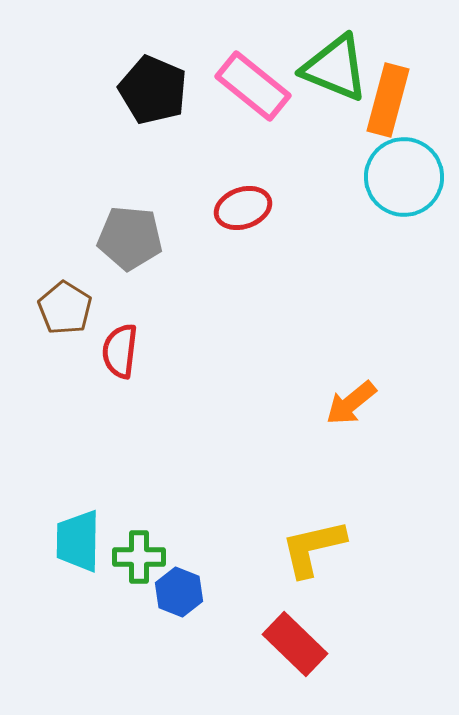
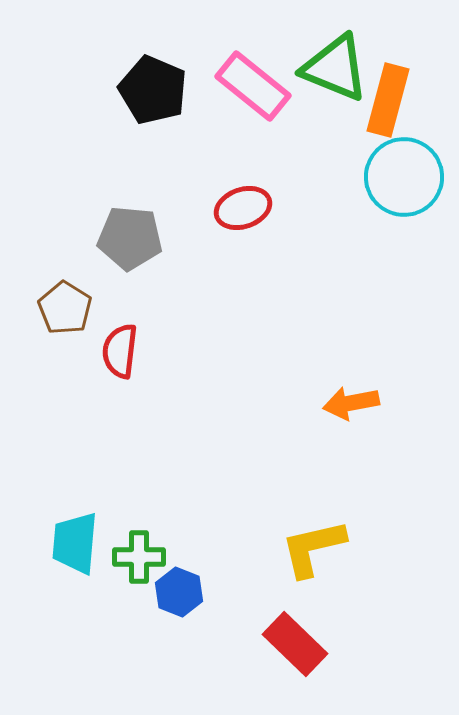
orange arrow: rotated 28 degrees clockwise
cyan trapezoid: moved 3 px left, 2 px down; rotated 4 degrees clockwise
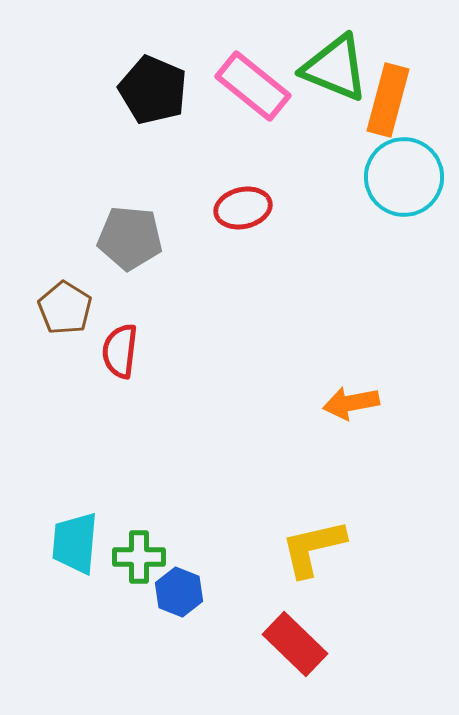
red ellipse: rotated 6 degrees clockwise
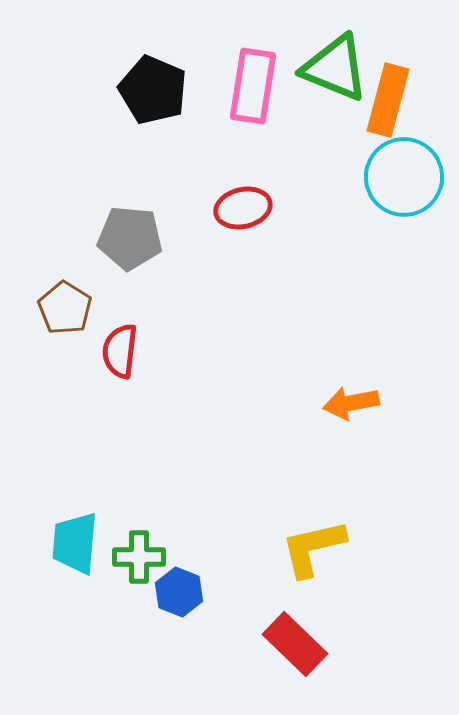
pink rectangle: rotated 60 degrees clockwise
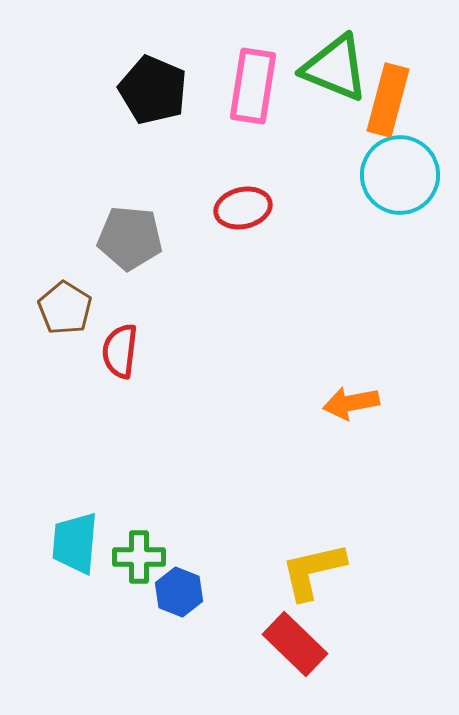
cyan circle: moved 4 px left, 2 px up
yellow L-shape: moved 23 px down
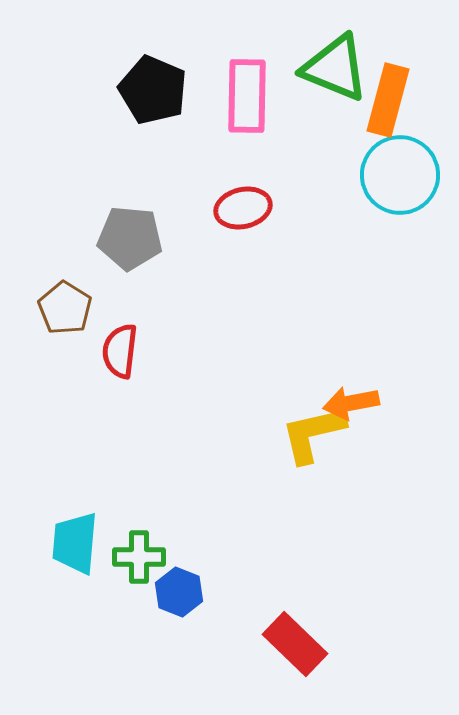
pink rectangle: moved 6 px left, 10 px down; rotated 8 degrees counterclockwise
yellow L-shape: moved 137 px up
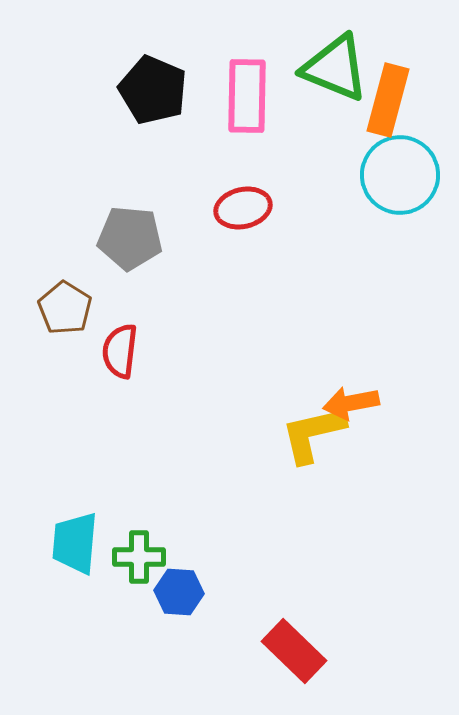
blue hexagon: rotated 18 degrees counterclockwise
red rectangle: moved 1 px left, 7 px down
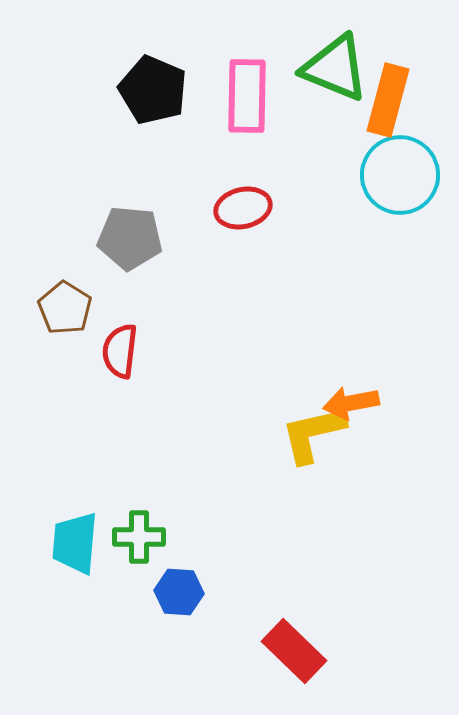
green cross: moved 20 px up
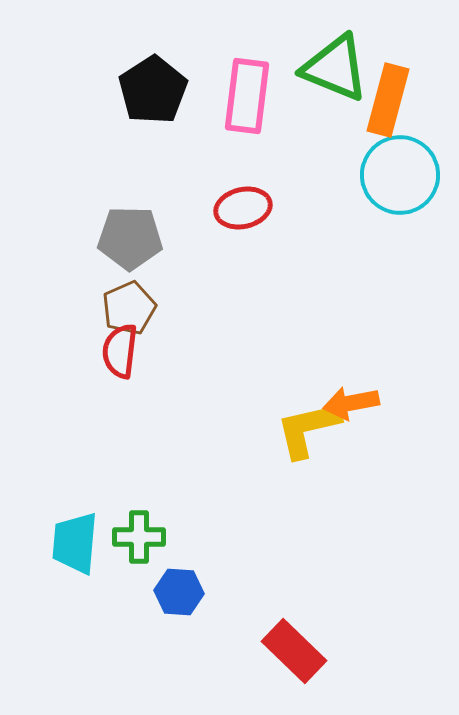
black pentagon: rotated 16 degrees clockwise
pink rectangle: rotated 6 degrees clockwise
gray pentagon: rotated 4 degrees counterclockwise
brown pentagon: moved 64 px right; rotated 16 degrees clockwise
yellow L-shape: moved 5 px left, 5 px up
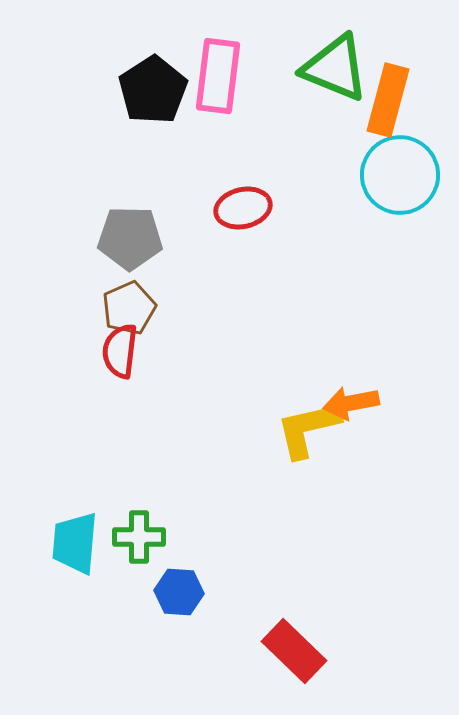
pink rectangle: moved 29 px left, 20 px up
